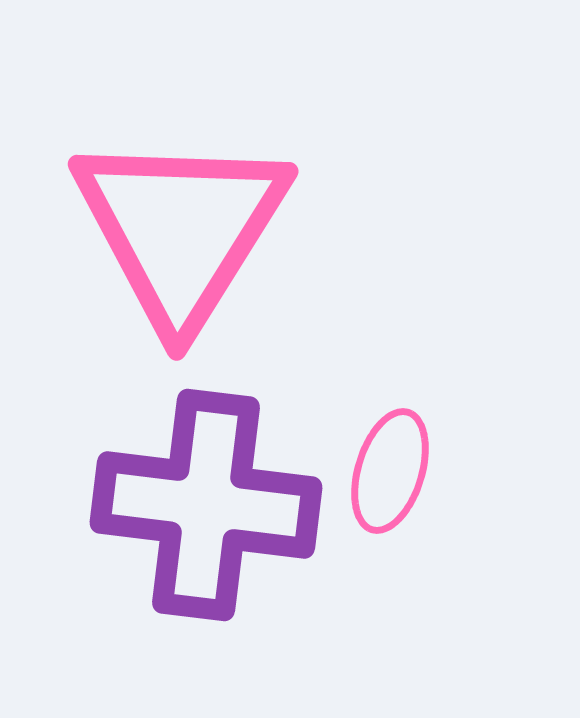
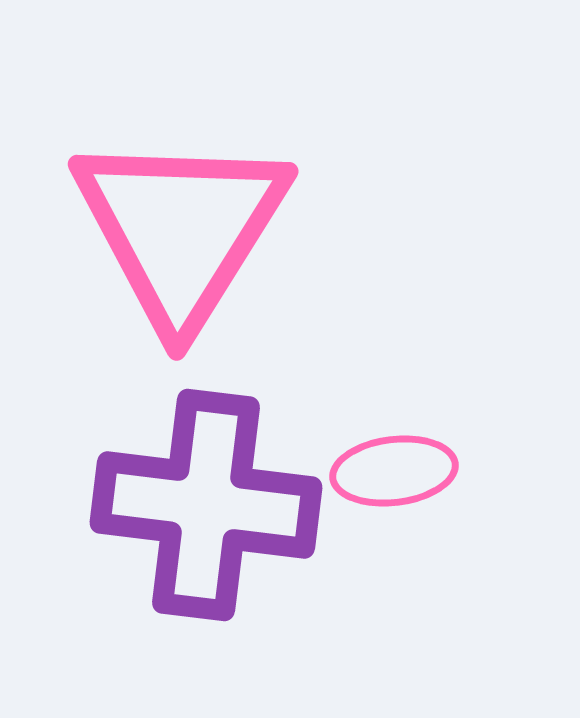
pink ellipse: moved 4 px right; rotated 66 degrees clockwise
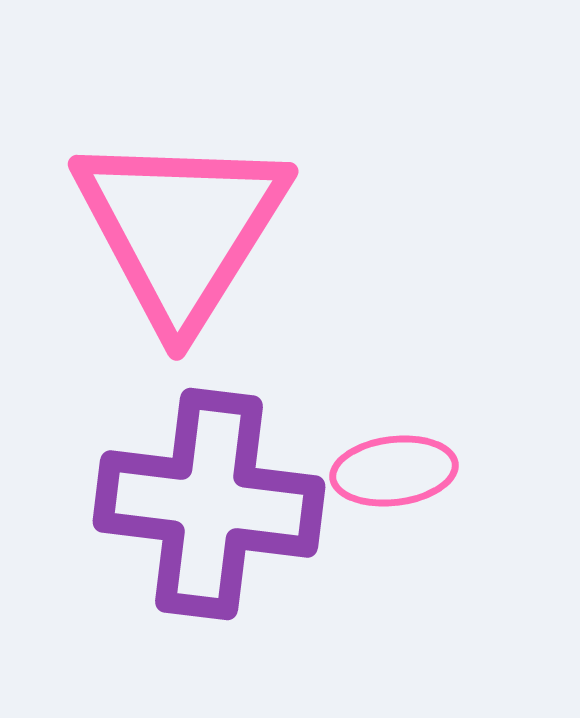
purple cross: moved 3 px right, 1 px up
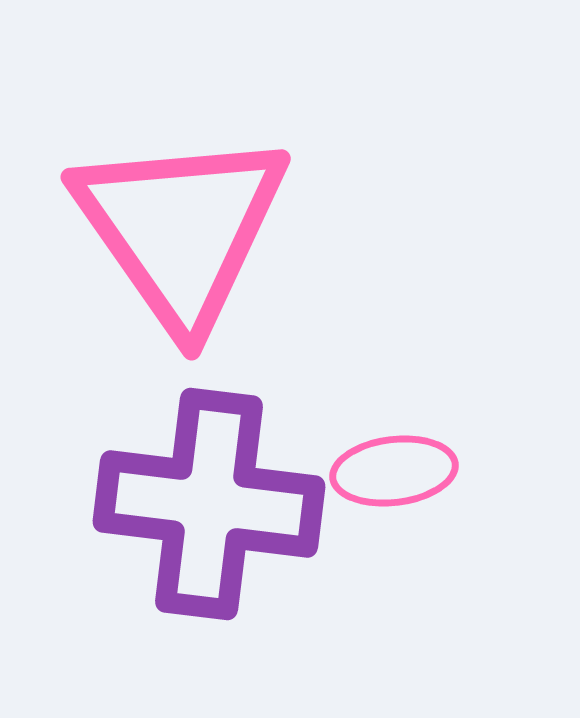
pink triangle: rotated 7 degrees counterclockwise
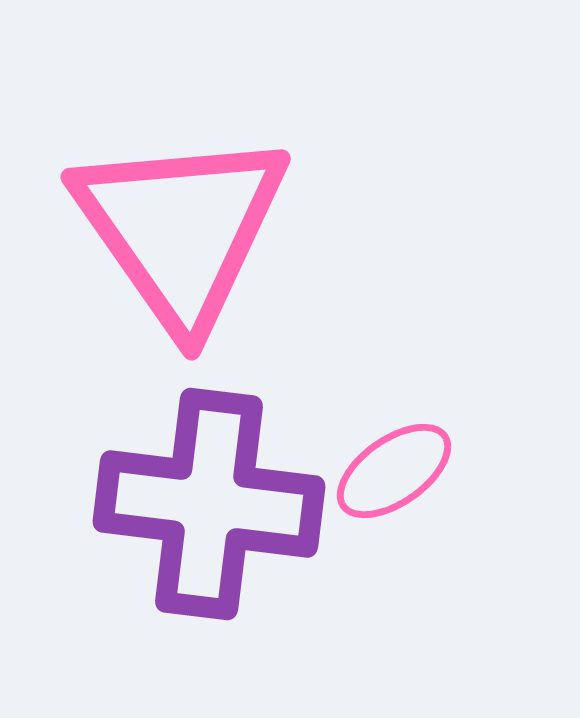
pink ellipse: rotated 28 degrees counterclockwise
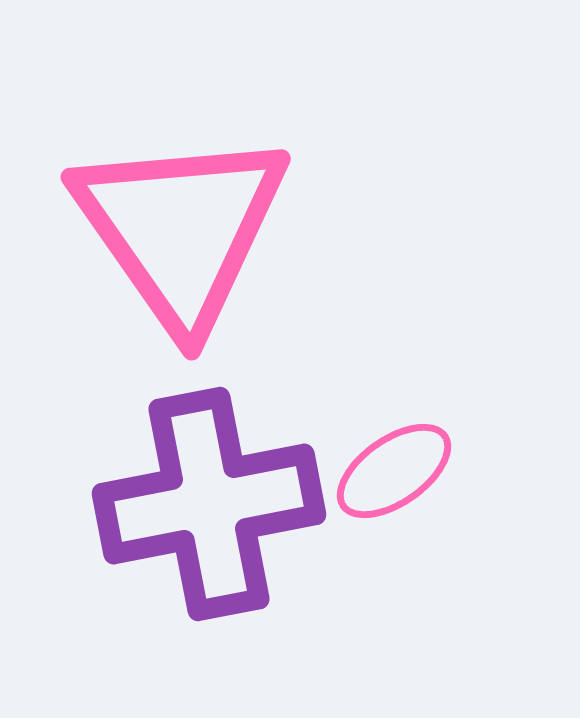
purple cross: rotated 18 degrees counterclockwise
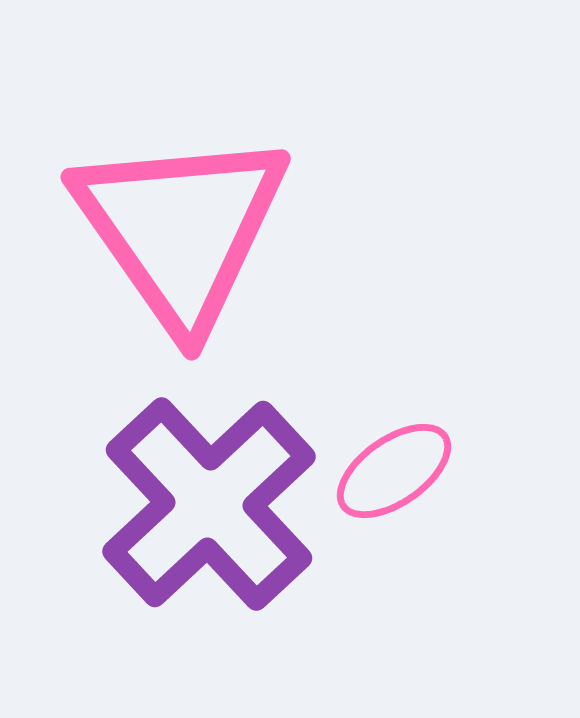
purple cross: rotated 32 degrees counterclockwise
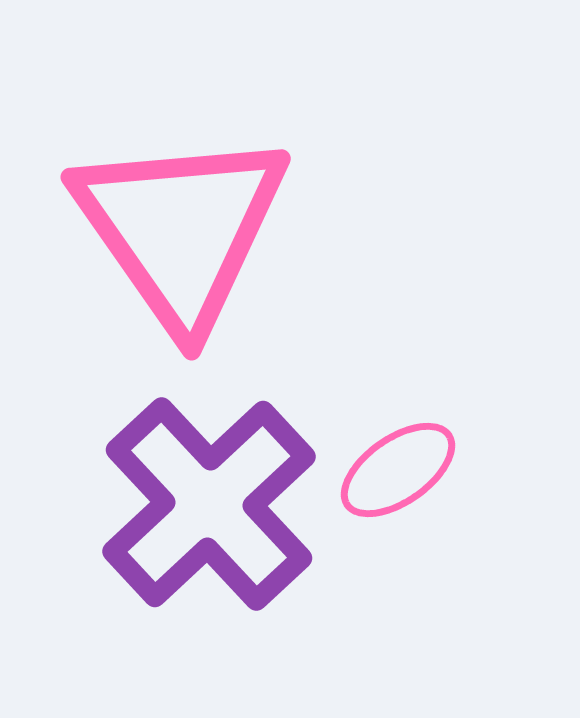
pink ellipse: moved 4 px right, 1 px up
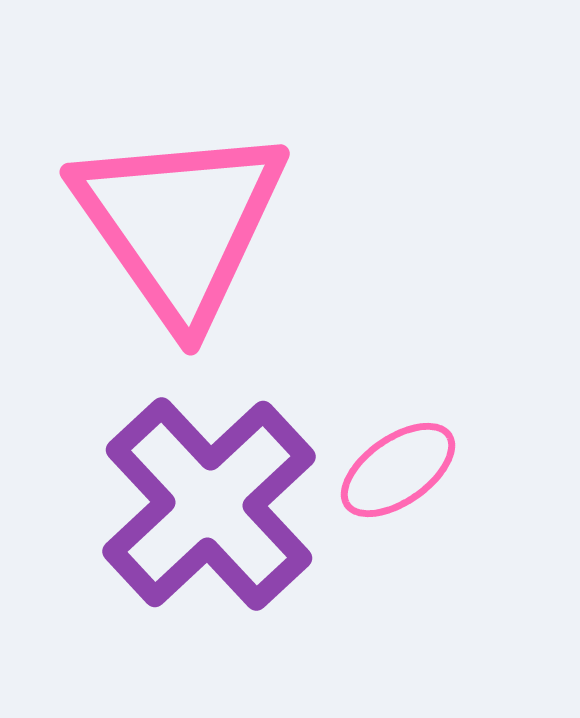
pink triangle: moved 1 px left, 5 px up
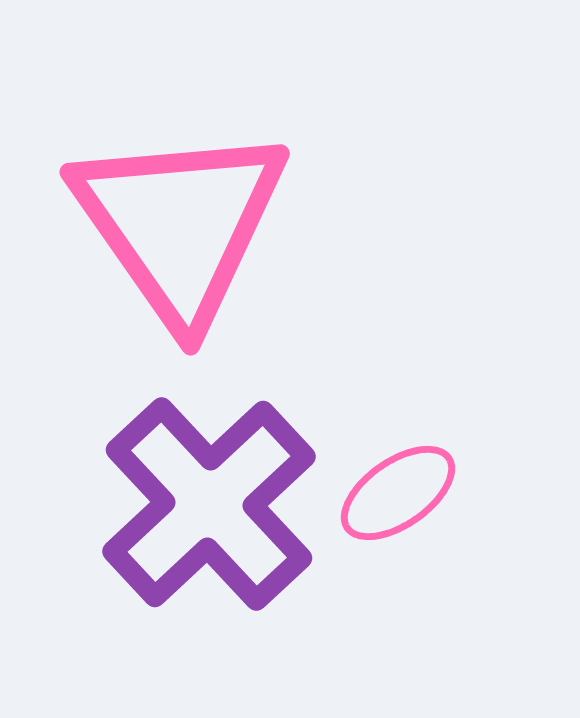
pink ellipse: moved 23 px down
